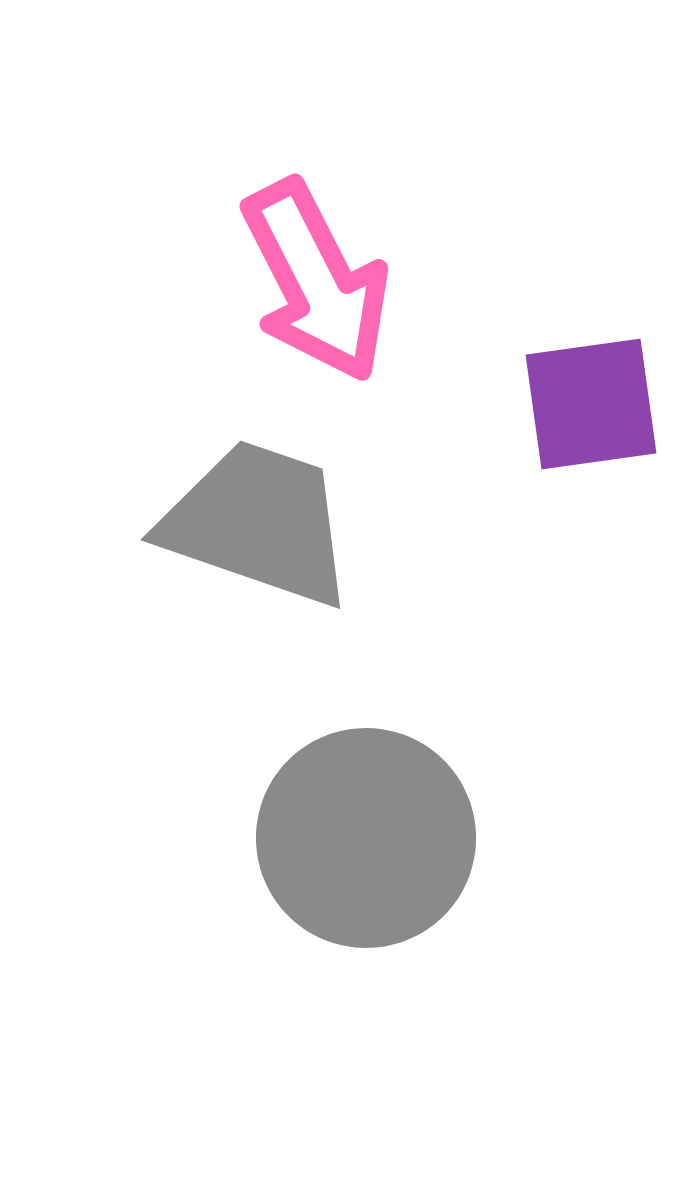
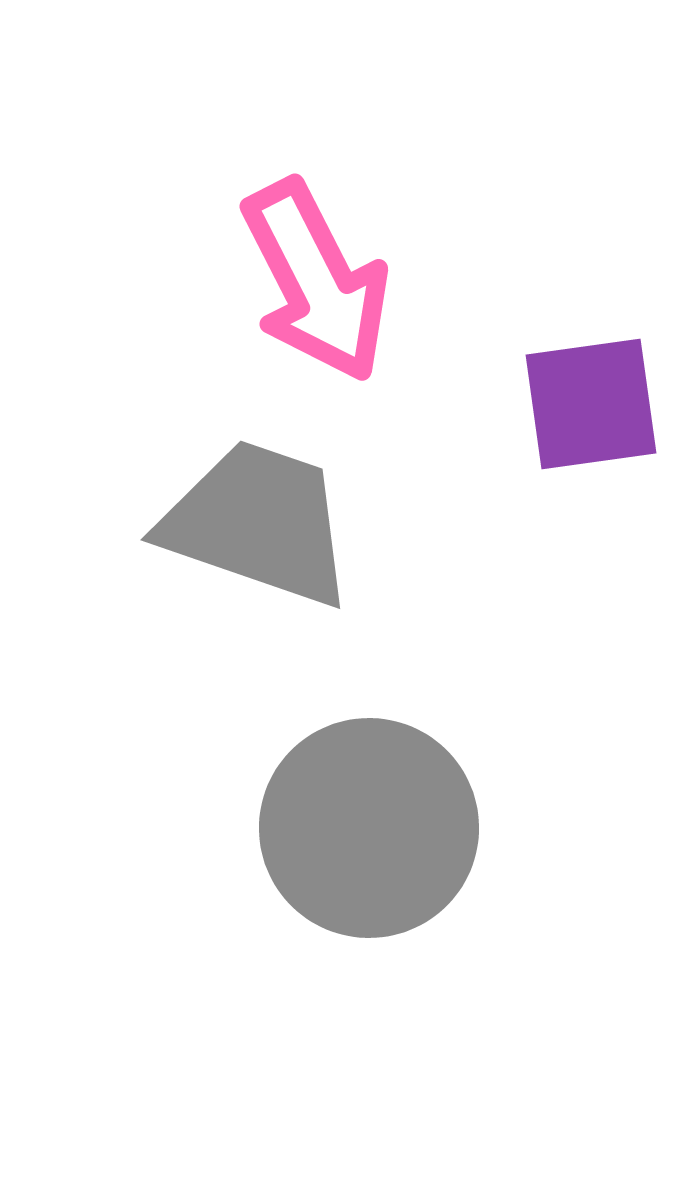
gray circle: moved 3 px right, 10 px up
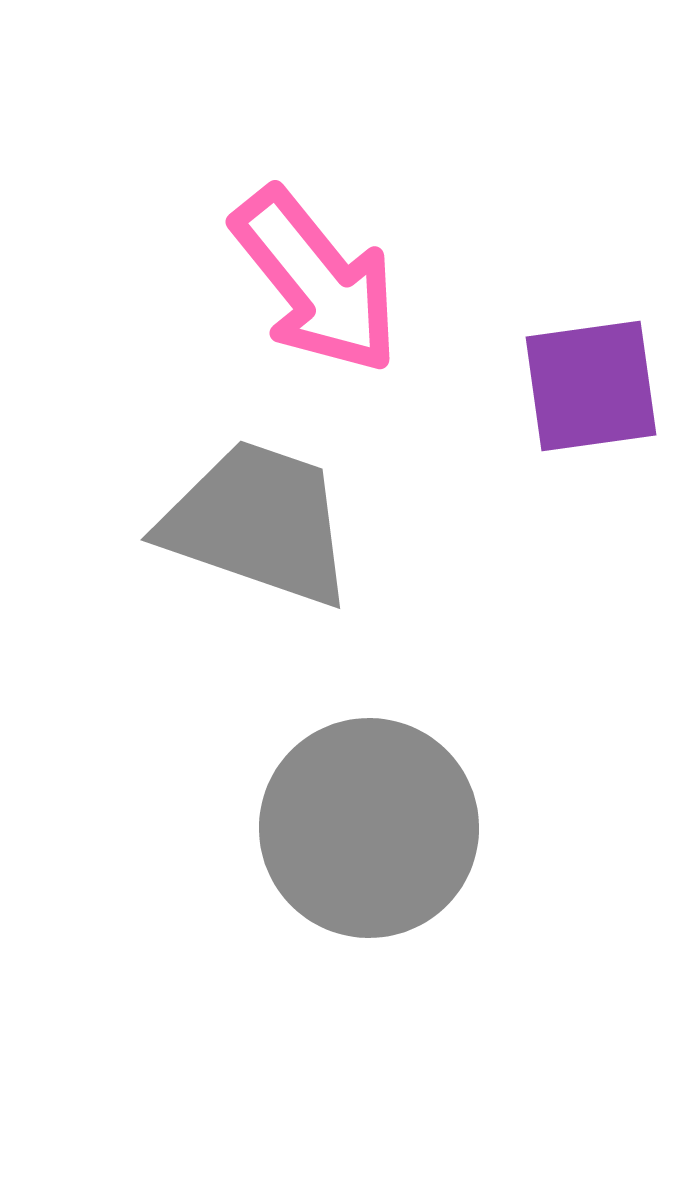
pink arrow: rotated 12 degrees counterclockwise
purple square: moved 18 px up
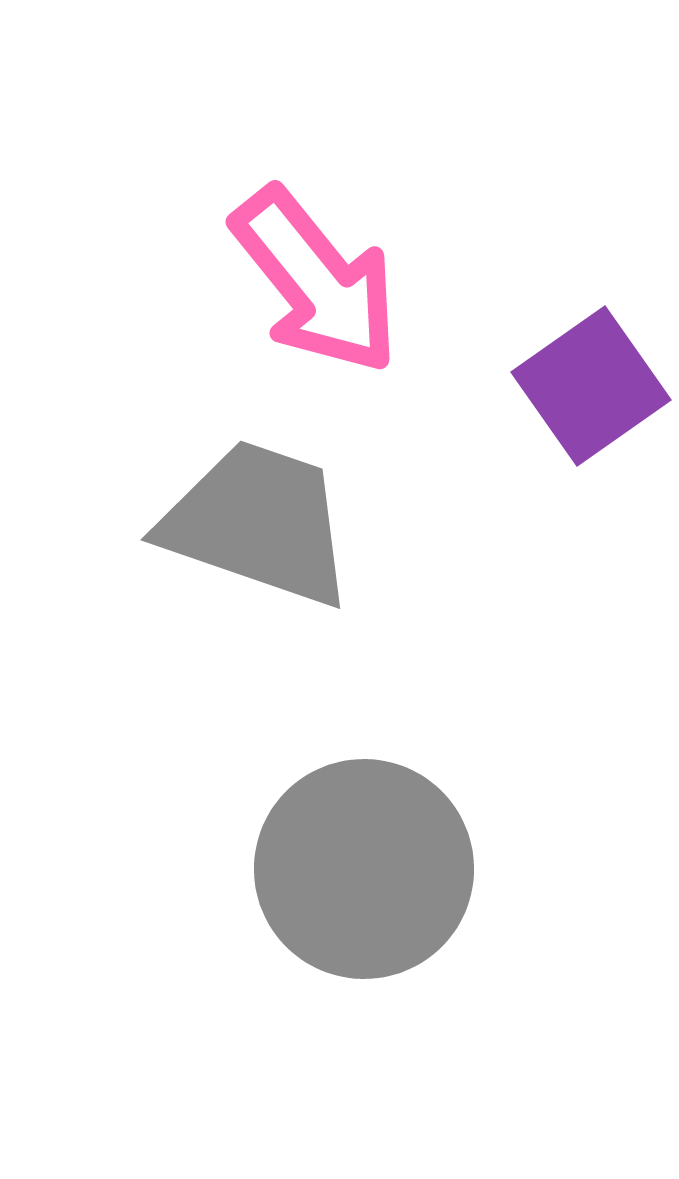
purple square: rotated 27 degrees counterclockwise
gray circle: moved 5 px left, 41 px down
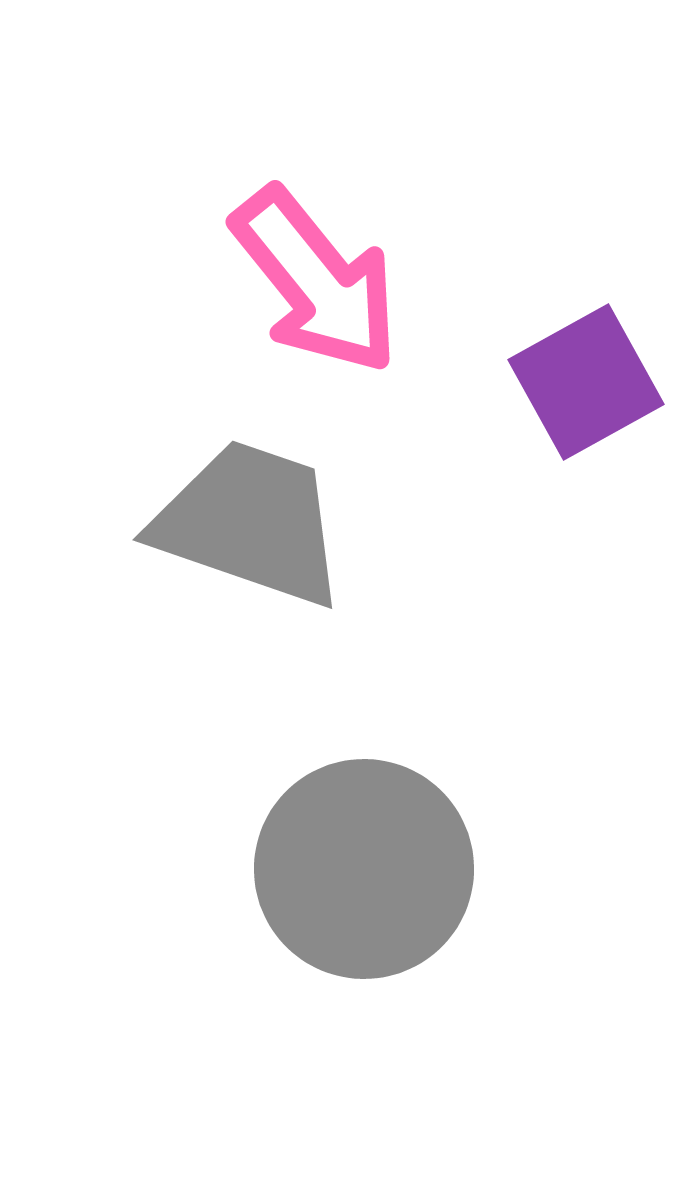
purple square: moved 5 px left, 4 px up; rotated 6 degrees clockwise
gray trapezoid: moved 8 px left
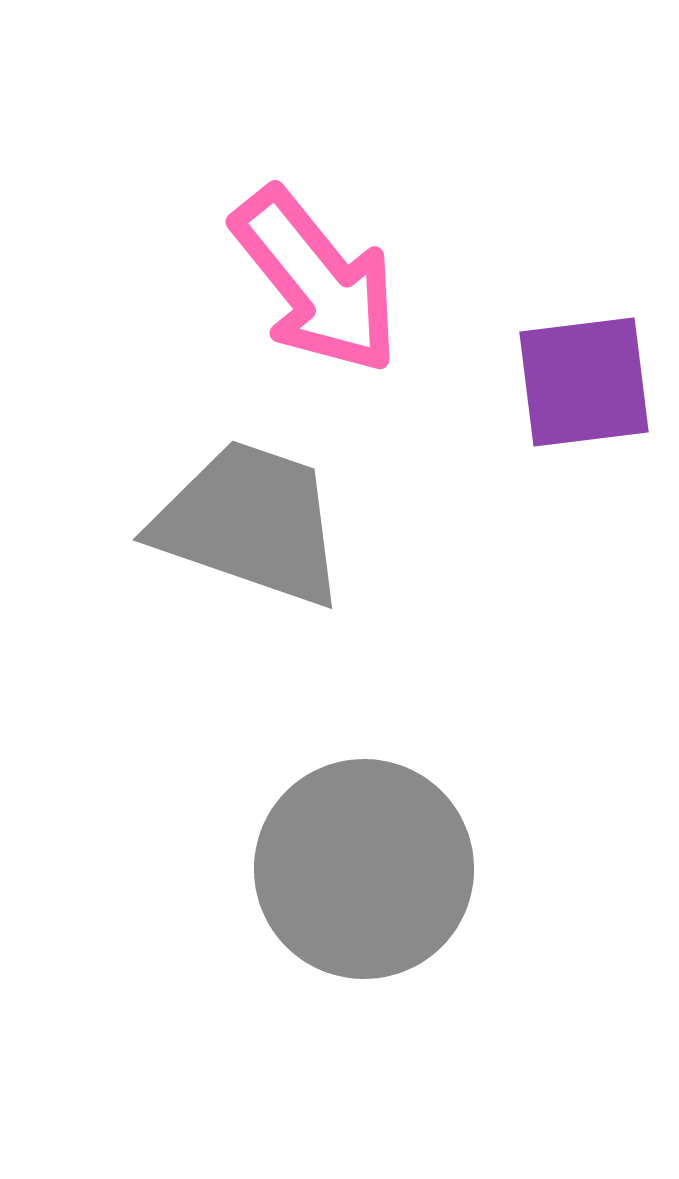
purple square: moved 2 px left; rotated 22 degrees clockwise
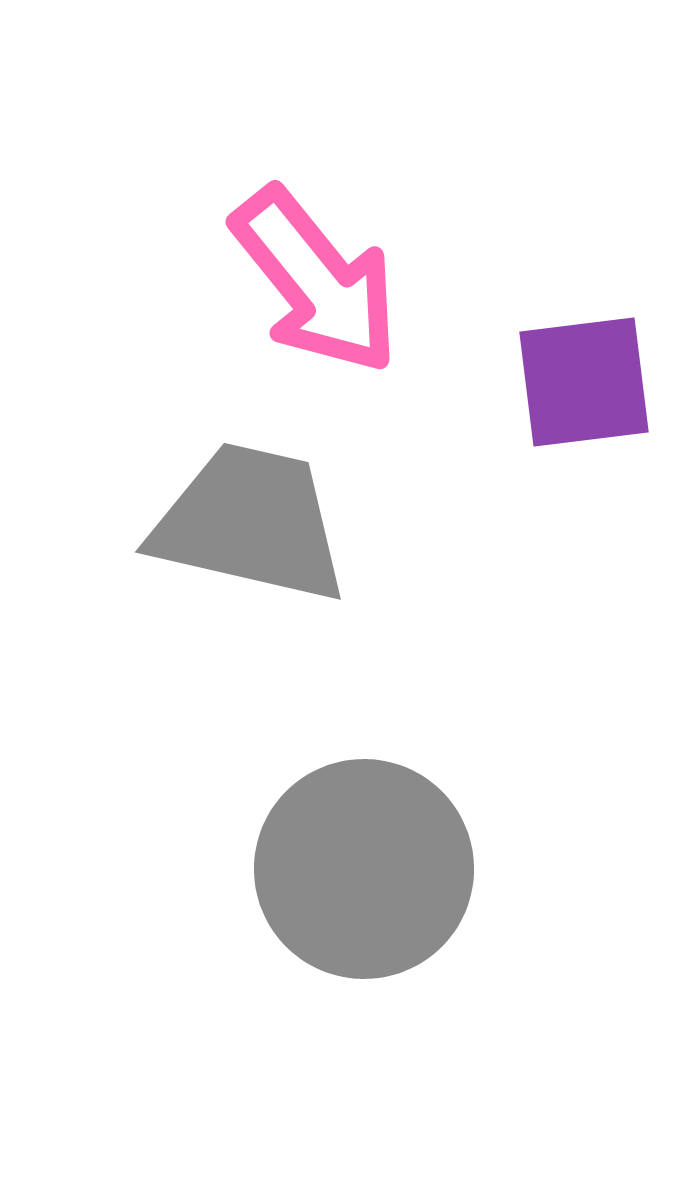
gray trapezoid: rotated 6 degrees counterclockwise
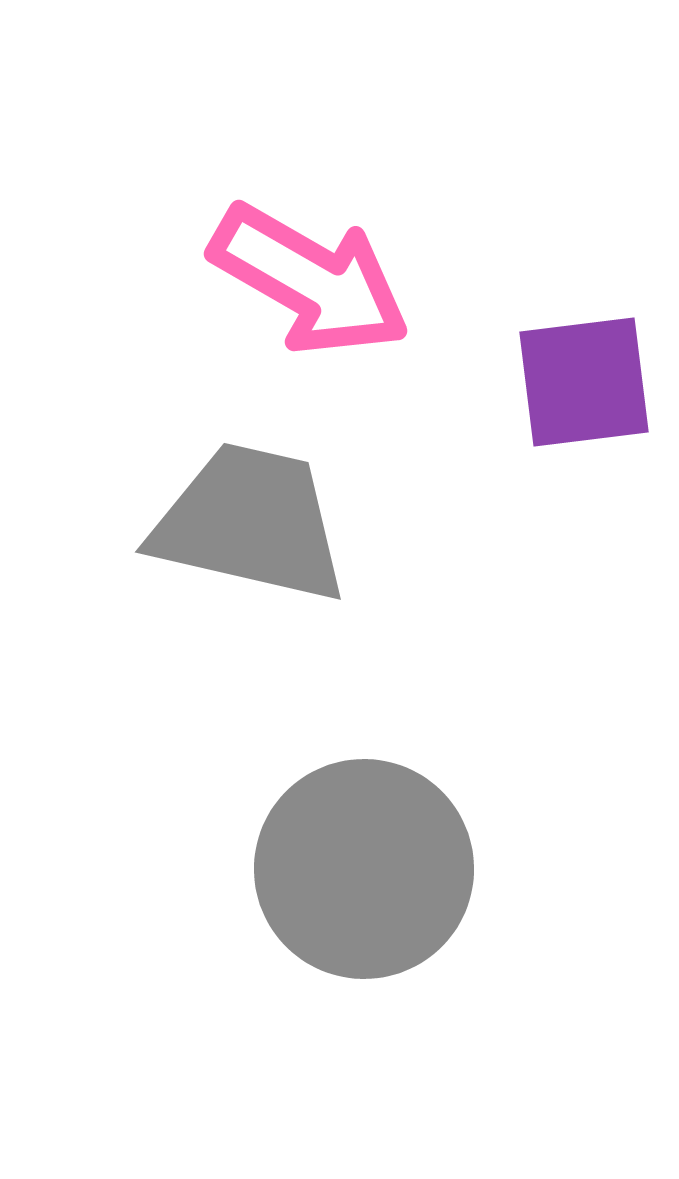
pink arrow: moved 6 px left, 1 px up; rotated 21 degrees counterclockwise
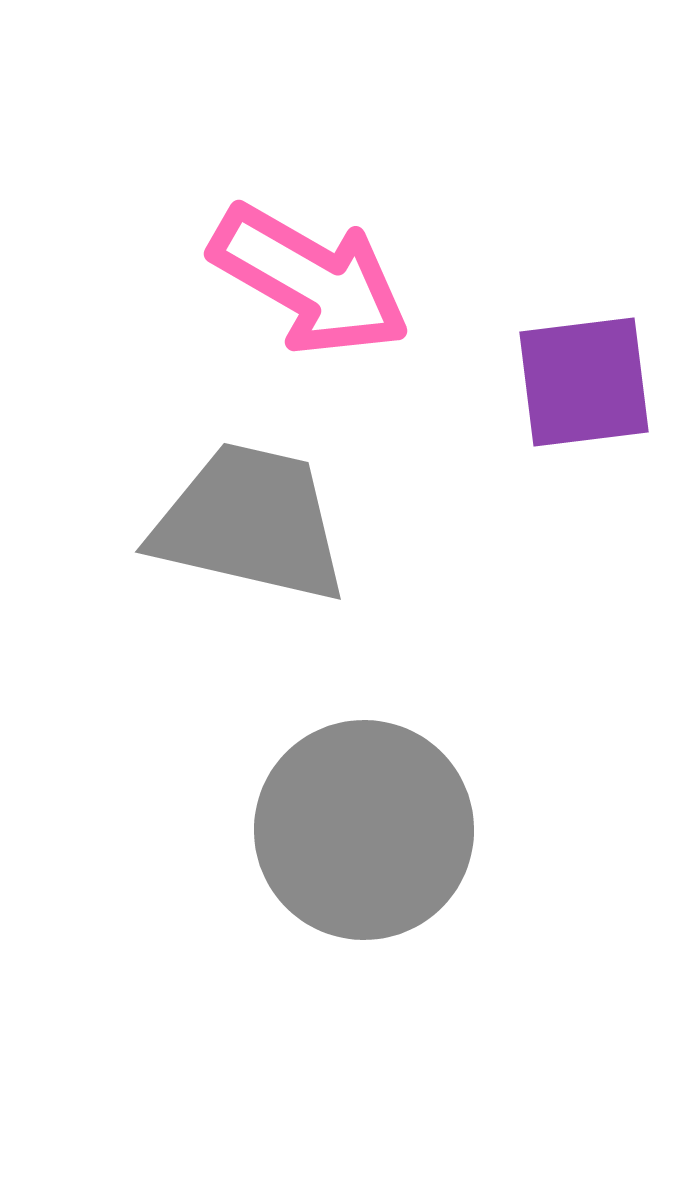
gray circle: moved 39 px up
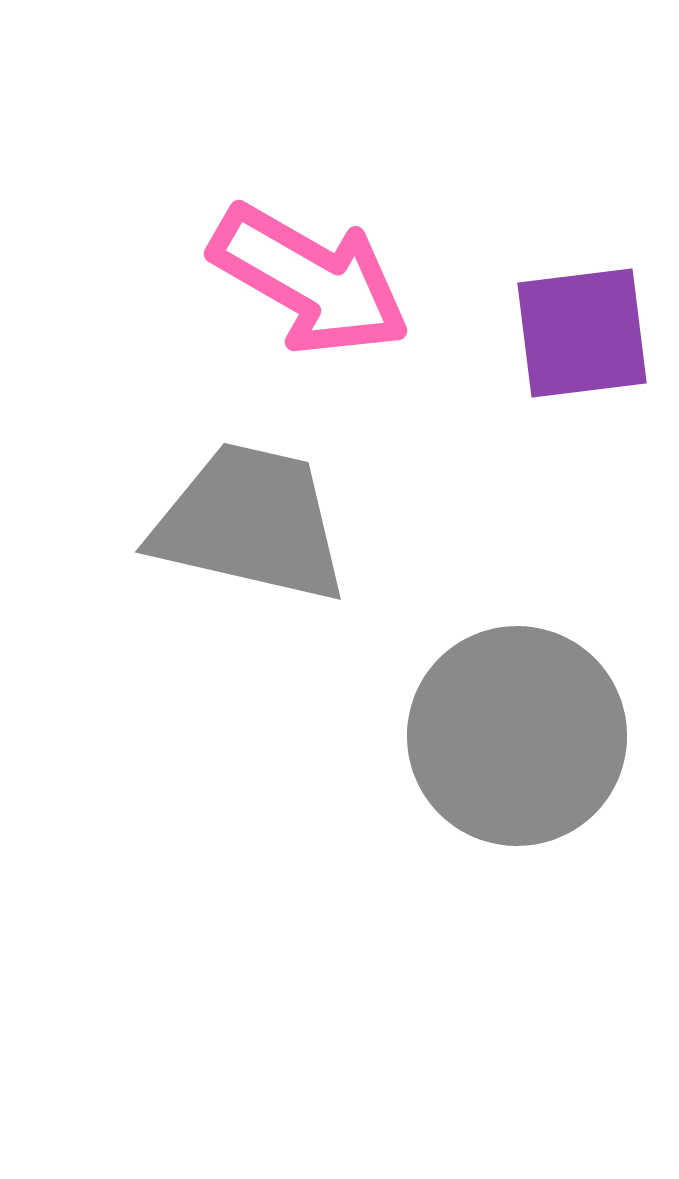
purple square: moved 2 px left, 49 px up
gray circle: moved 153 px right, 94 px up
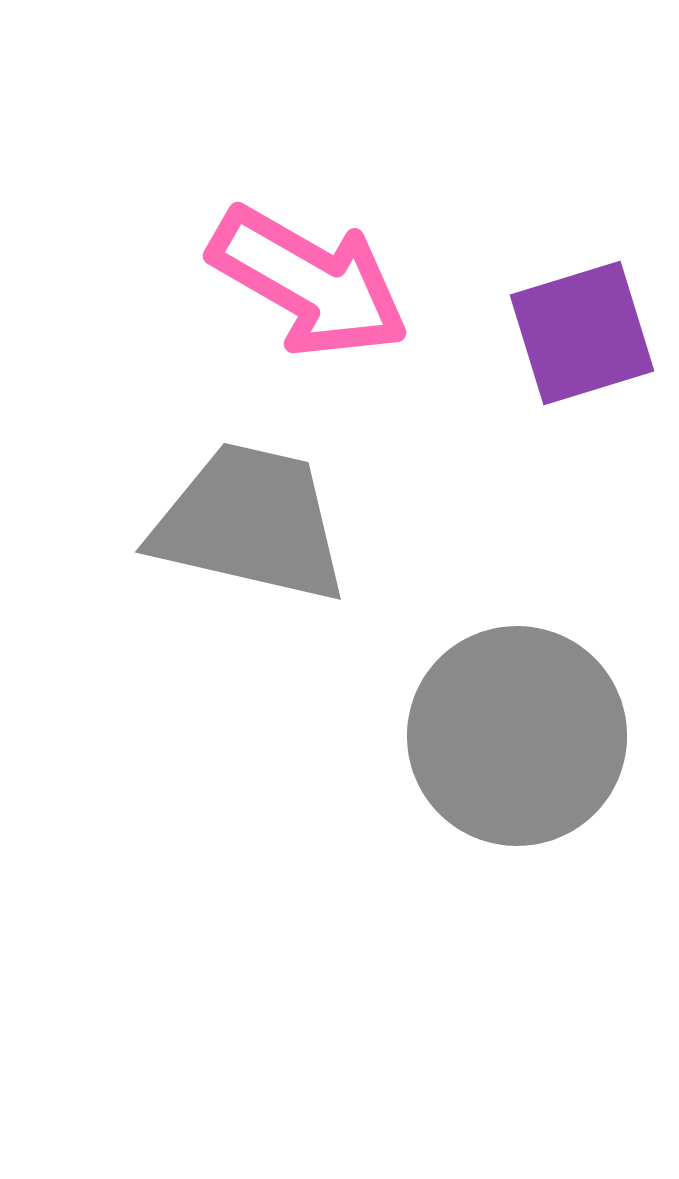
pink arrow: moved 1 px left, 2 px down
purple square: rotated 10 degrees counterclockwise
